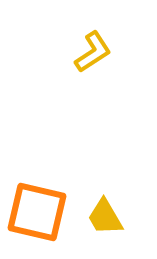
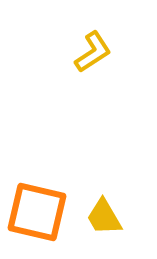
yellow trapezoid: moved 1 px left
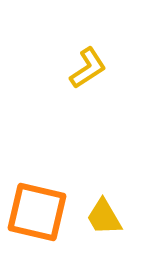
yellow L-shape: moved 5 px left, 16 px down
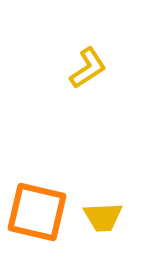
yellow trapezoid: moved 1 px left; rotated 63 degrees counterclockwise
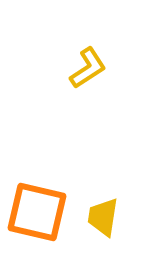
yellow trapezoid: rotated 102 degrees clockwise
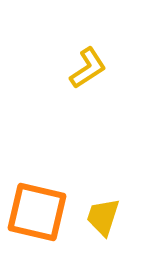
yellow trapezoid: rotated 9 degrees clockwise
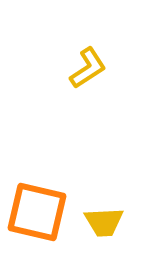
yellow trapezoid: moved 1 px right, 5 px down; rotated 111 degrees counterclockwise
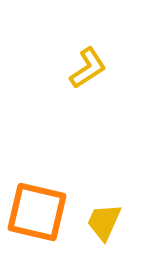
yellow trapezoid: rotated 117 degrees clockwise
